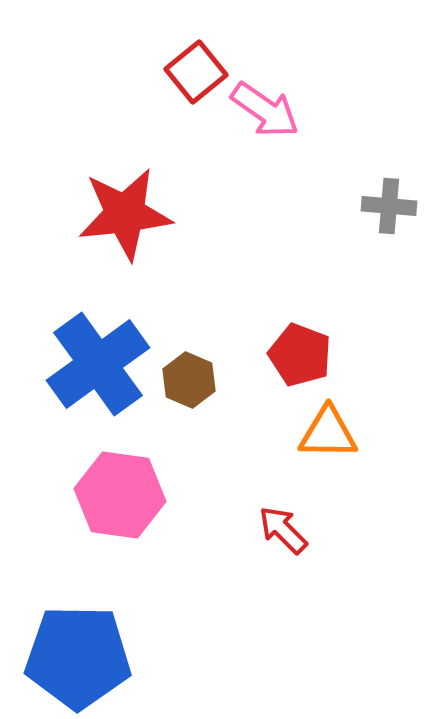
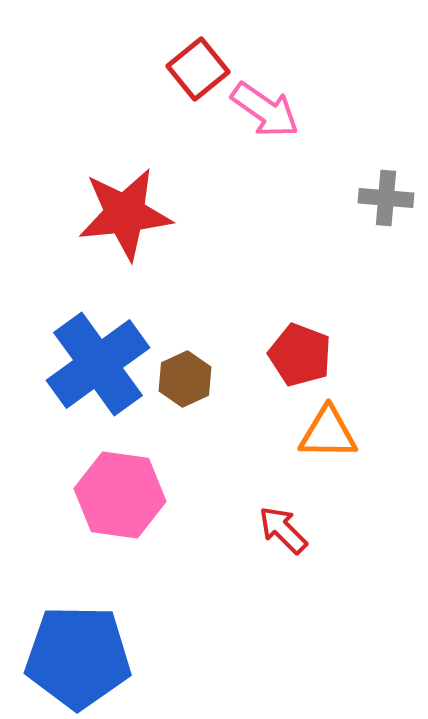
red square: moved 2 px right, 3 px up
gray cross: moved 3 px left, 8 px up
brown hexagon: moved 4 px left, 1 px up; rotated 12 degrees clockwise
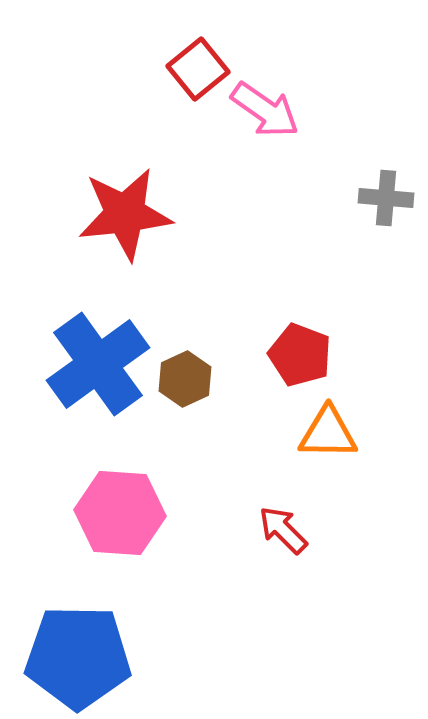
pink hexagon: moved 18 px down; rotated 4 degrees counterclockwise
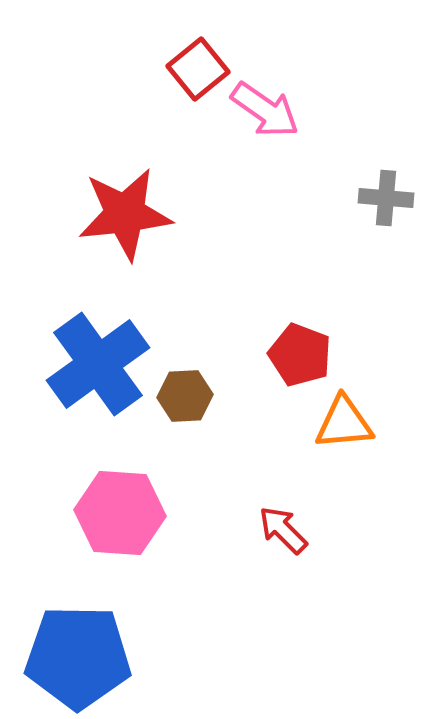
brown hexagon: moved 17 px down; rotated 22 degrees clockwise
orange triangle: moved 16 px right, 10 px up; rotated 6 degrees counterclockwise
